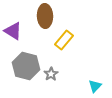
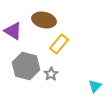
brown ellipse: moved 1 px left, 4 px down; rotated 75 degrees counterclockwise
yellow rectangle: moved 5 px left, 4 px down
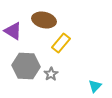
yellow rectangle: moved 2 px right, 1 px up
gray hexagon: rotated 12 degrees counterclockwise
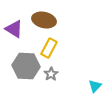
purple triangle: moved 1 px right, 2 px up
yellow rectangle: moved 12 px left, 5 px down; rotated 12 degrees counterclockwise
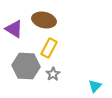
gray star: moved 2 px right
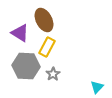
brown ellipse: rotated 50 degrees clockwise
purple triangle: moved 6 px right, 4 px down
yellow rectangle: moved 2 px left, 1 px up
cyan triangle: moved 2 px right, 1 px down
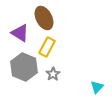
brown ellipse: moved 2 px up
gray hexagon: moved 2 px left, 1 px down; rotated 20 degrees clockwise
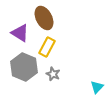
gray star: rotated 16 degrees counterclockwise
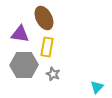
purple triangle: moved 1 px down; rotated 24 degrees counterclockwise
yellow rectangle: rotated 18 degrees counterclockwise
gray hexagon: moved 2 px up; rotated 24 degrees counterclockwise
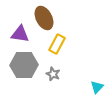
yellow rectangle: moved 10 px right, 3 px up; rotated 18 degrees clockwise
